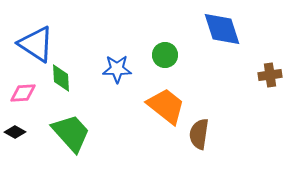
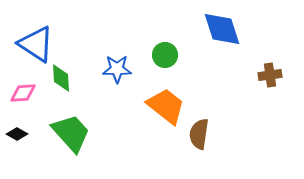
black diamond: moved 2 px right, 2 px down
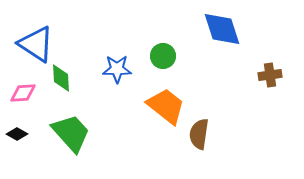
green circle: moved 2 px left, 1 px down
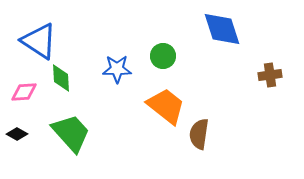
blue triangle: moved 3 px right, 3 px up
pink diamond: moved 1 px right, 1 px up
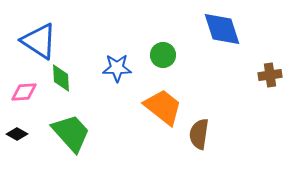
green circle: moved 1 px up
blue star: moved 1 px up
orange trapezoid: moved 3 px left, 1 px down
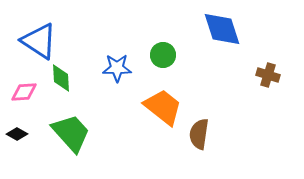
brown cross: moved 2 px left; rotated 25 degrees clockwise
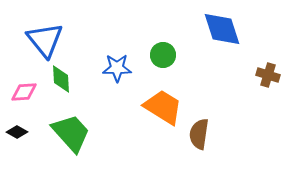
blue triangle: moved 6 px right, 1 px up; rotated 18 degrees clockwise
green diamond: moved 1 px down
orange trapezoid: rotated 6 degrees counterclockwise
black diamond: moved 2 px up
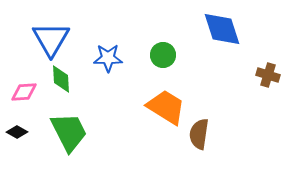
blue triangle: moved 6 px right, 1 px up; rotated 9 degrees clockwise
blue star: moved 9 px left, 10 px up
orange trapezoid: moved 3 px right
green trapezoid: moved 2 px left, 1 px up; rotated 15 degrees clockwise
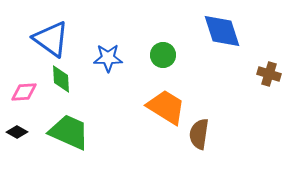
blue diamond: moved 2 px down
blue triangle: rotated 24 degrees counterclockwise
brown cross: moved 1 px right, 1 px up
green trapezoid: rotated 39 degrees counterclockwise
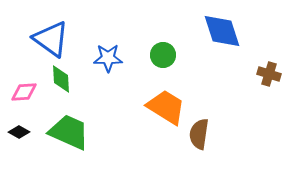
black diamond: moved 2 px right
